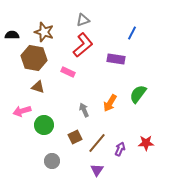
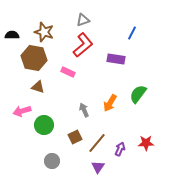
purple triangle: moved 1 px right, 3 px up
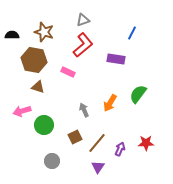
brown hexagon: moved 2 px down
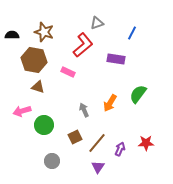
gray triangle: moved 14 px right, 3 px down
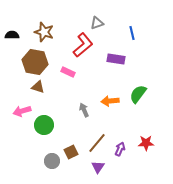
blue line: rotated 40 degrees counterclockwise
brown hexagon: moved 1 px right, 2 px down
orange arrow: moved 2 px up; rotated 54 degrees clockwise
brown square: moved 4 px left, 15 px down
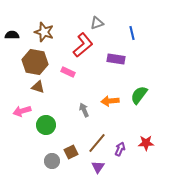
green semicircle: moved 1 px right, 1 px down
green circle: moved 2 px right
